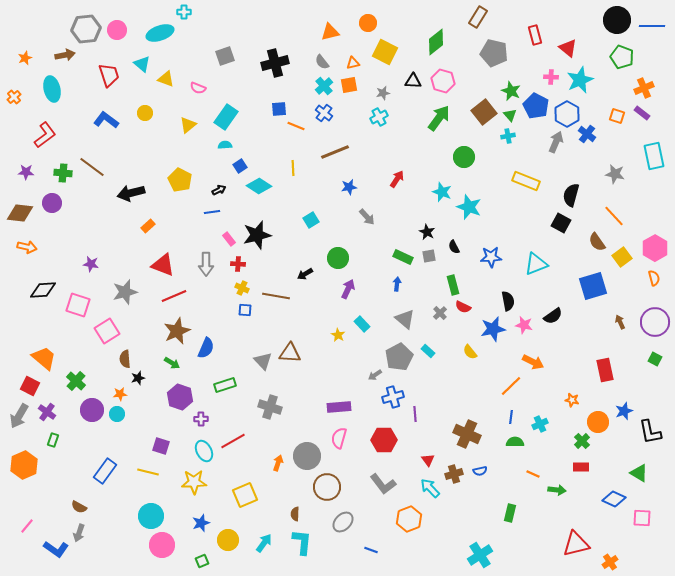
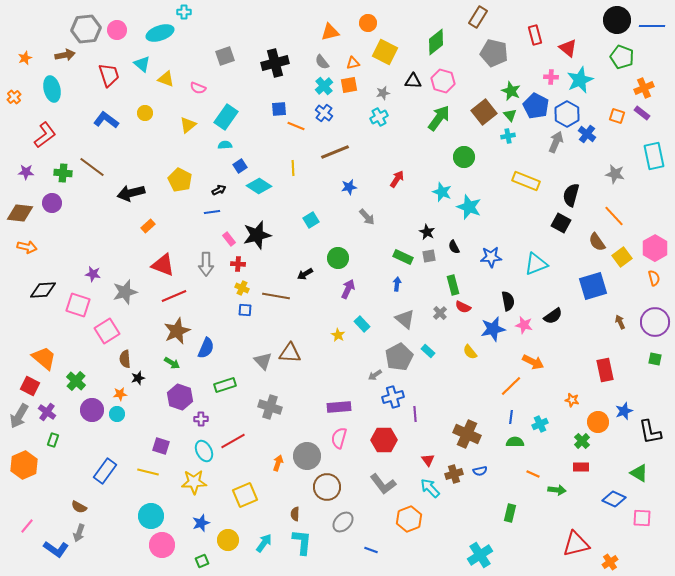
purple star at (91, 264): moved 2 px right, 10 px down
green square at (655, 359): rotated 16 degrees counterclockwise
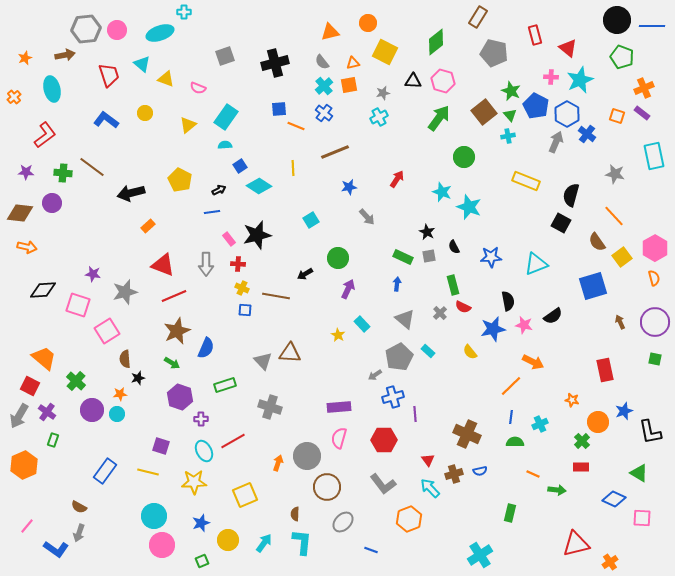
cyan circle at (151, 516): moved 3 px right
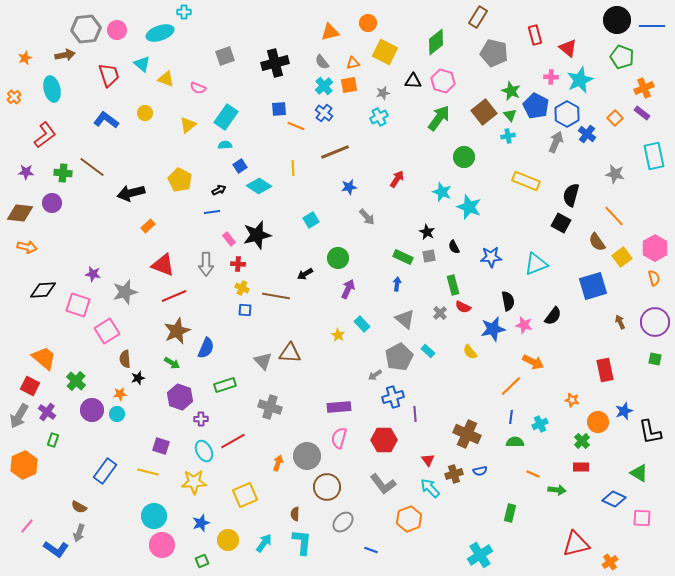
orange square at (617, 116): moved 2 px left, 2 px down; rotated 28 degrees clockwise
black semicircle at (553, 316): rotated 18 degrees counterclockwise
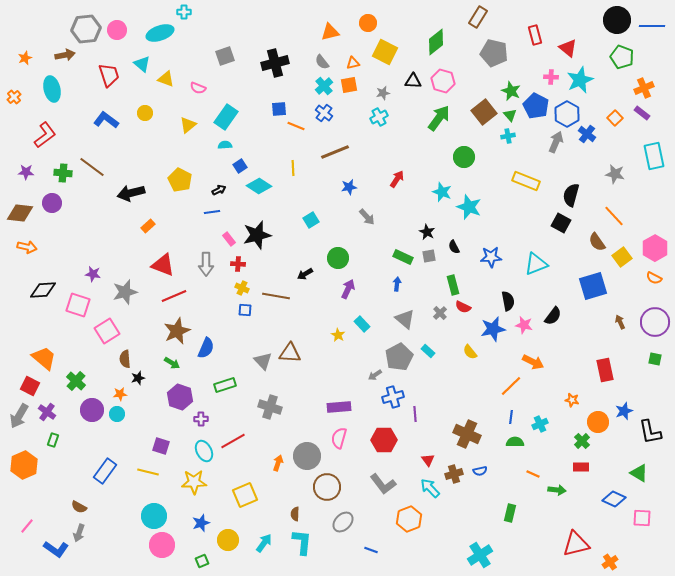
orange semicircle at (654, 278): rotated 133 degrees clockwise
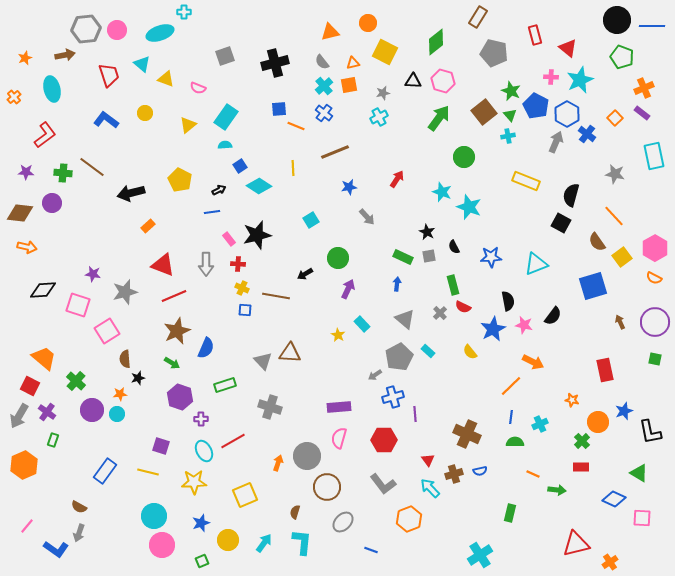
blue star at (493, 329): rotated 15 degrees counterclockwise
brown semicircle at (295, 514): moved 2 px up; rotated 16 degrees clockwise
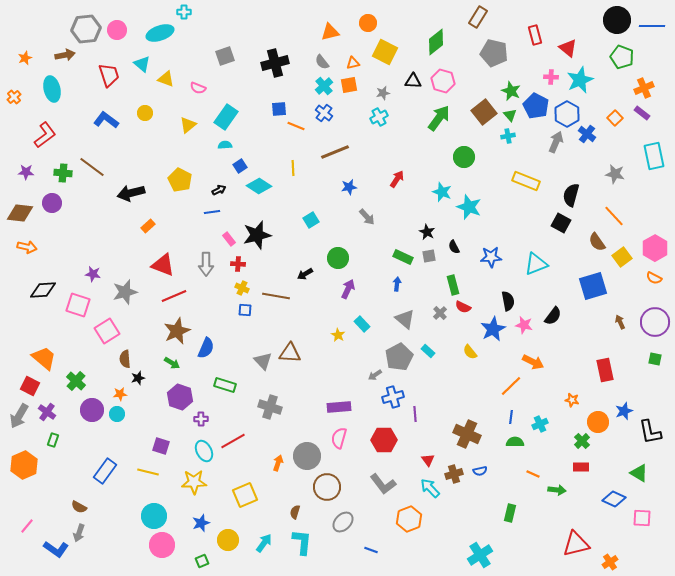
green rectangle at (225, 385): rotated 35 degrees clockwise
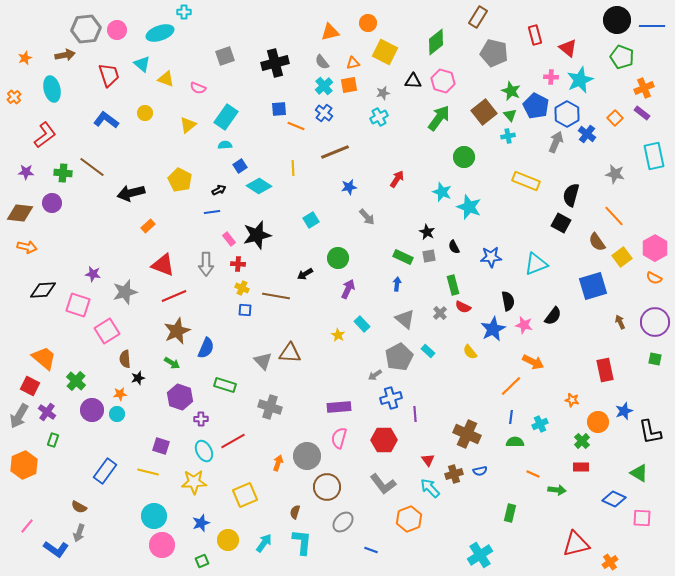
blue cross at (393, 397): moved 2 px left, 1 px down
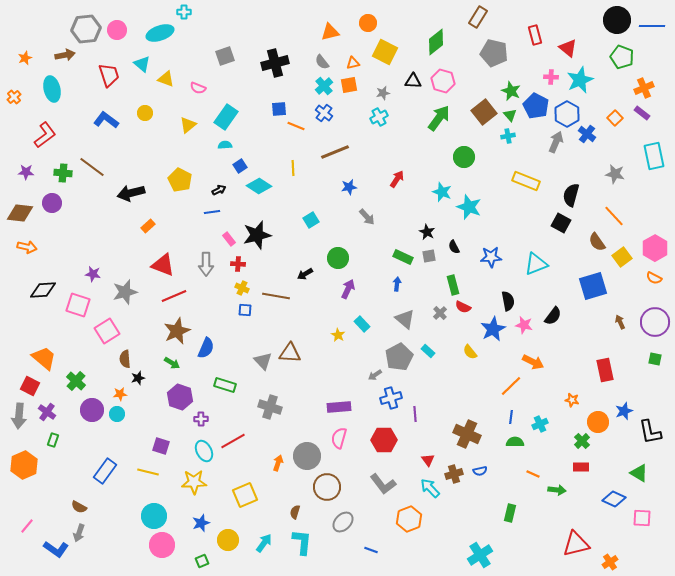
gray arrow at (19, 416): rotated 25 degrees counterclockwise
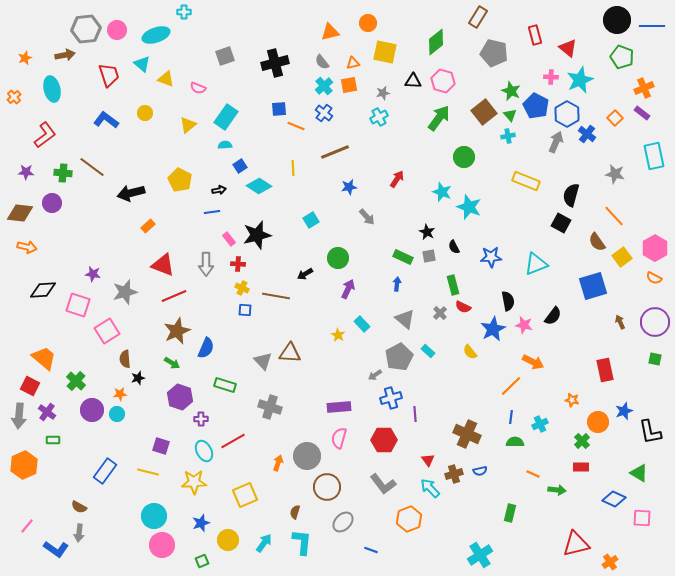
cyan ellipse at (160, 33): moved 4 px left, 2 px down
yellow square at (385, 52): rotated 15 degrees counterclockwise
black arrow at (219, 190): rotated 16 degrees clockwise
green rectangle at (53, 440): rotated 72 degrees clockwise
gray arrow at (79, 533): rotated 12 degrees counterclockwise
